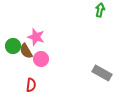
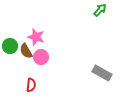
green arrow: rotated 32 degrees clockwise
green circle: moved 3 px left
pink circle: moved 2 px up
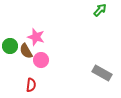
pink circle: moved 3 px down
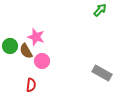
pink circle: moved 1 px right, 1 px down
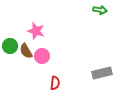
green arrow: rotated 56 degrees clockwise
pink star: moved 6 px up
pink circle: moved 5 px up
gray rectangle: rotated 42 degrees counterclockwise
red semicircle: moved 24 px right, 2 px up
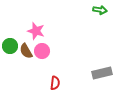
pink circle: moved 5 px up
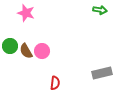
pink star: moved 10 px left, 18 px up
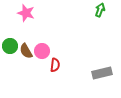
green arrow: rotated 80 degrees counterclockwise
red semicircle: moved 18 px up
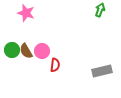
green circle: moved 2 px right, 4 px down
gray rectangle: moved 2 px up
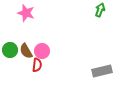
green circle: moved 2 px left
red semicircle: moved 18 px left
